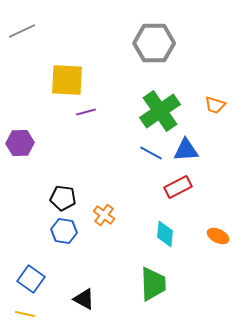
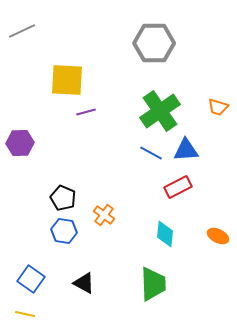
orange trapezoid: moved 3 px right, 2 px down
black pentagon: rotated 15 degrees clockwise
black triangle: moved 16 px up
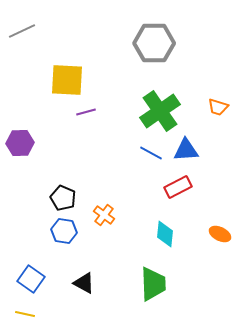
orange ellipse: moved 2 px right, 2 px up
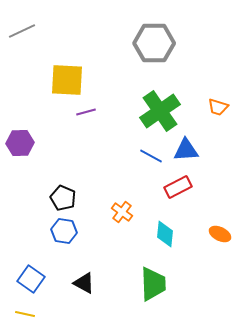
blue line: moved 3 px down
orange cross: moved 18 px right, 3 px up
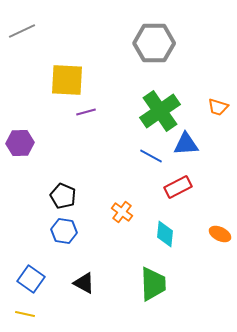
blue triangle: moved 6 px up
black pentagon: moved 2 px up
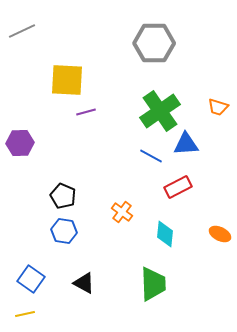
yellow line: rotated 24 degrees counterclockwise
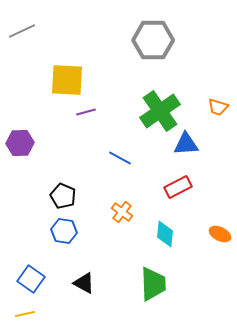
gray hexagon: moved 1 px left, 3 px up
blue line: moved 31 px left, 2 px down
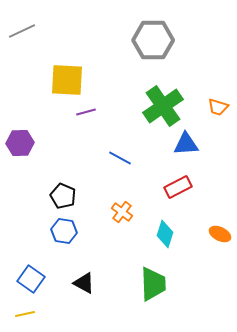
green cross: moved 3 px right, 5 px up
cyan diamond: rotated 12 degrees clockwise
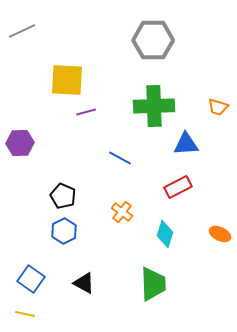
green cross: moved 9 px left; rotated 33 degrees clockwise
blue hexagon: rotated 25 degrees clockwise
yellow line: rotated 24 degrees clockwise
